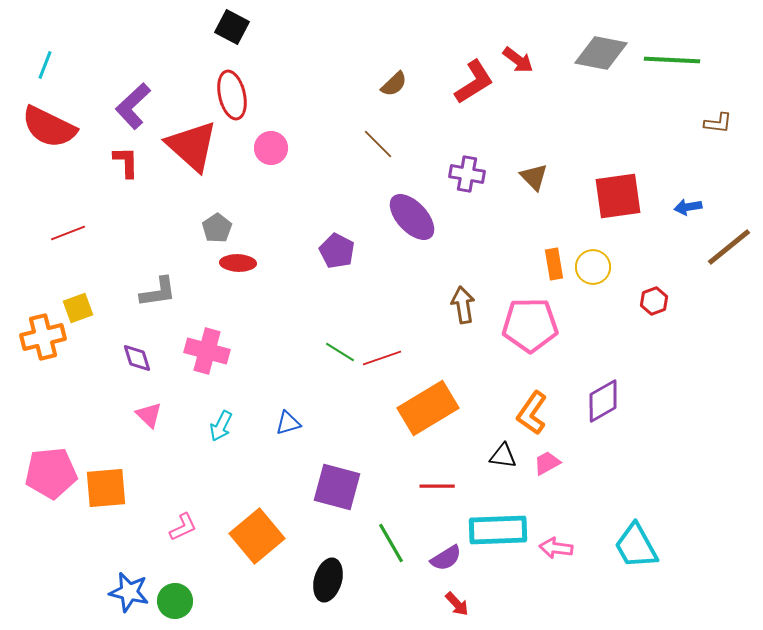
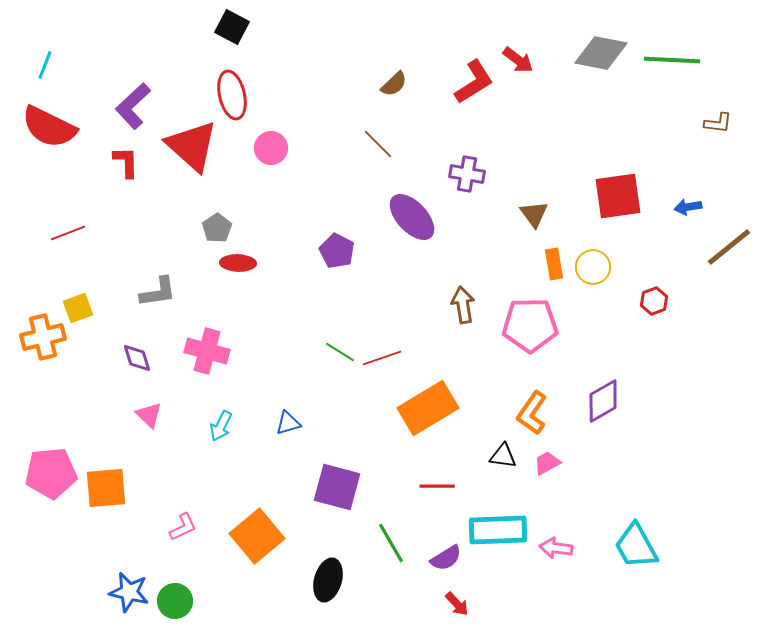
brown triangle at (534, 177): moved 37 px down; rotated 8 degrees clockwise
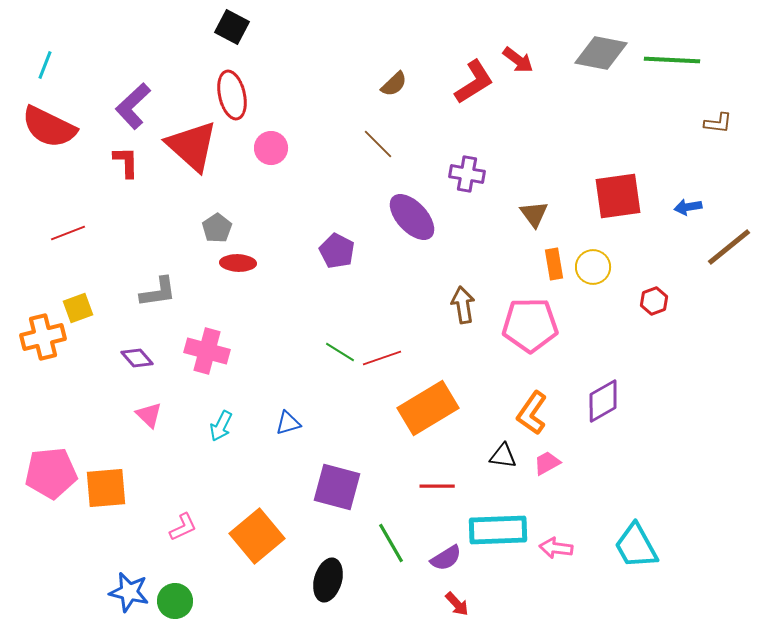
purple diamond at (137, 358): rotated 24 degrees counterclockwise
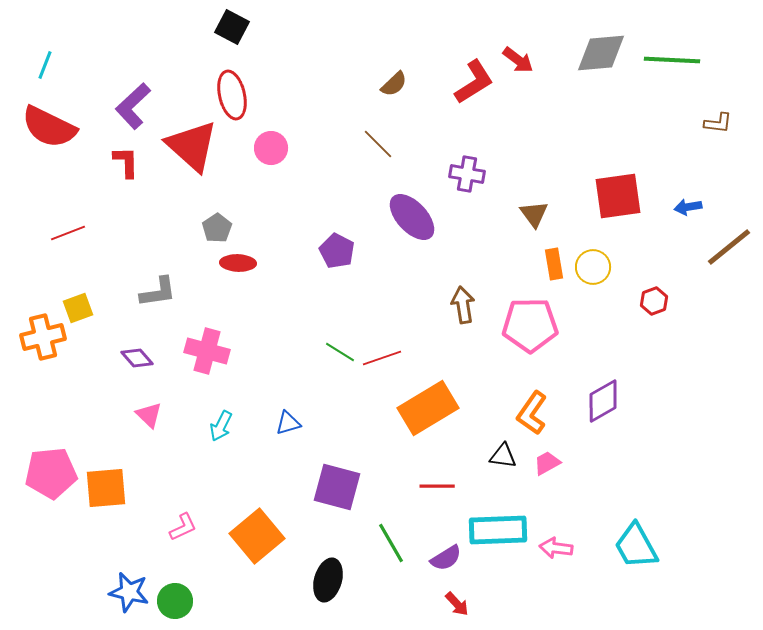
gray diamond at (601, 53): rotated 16 degrees counterclockwise
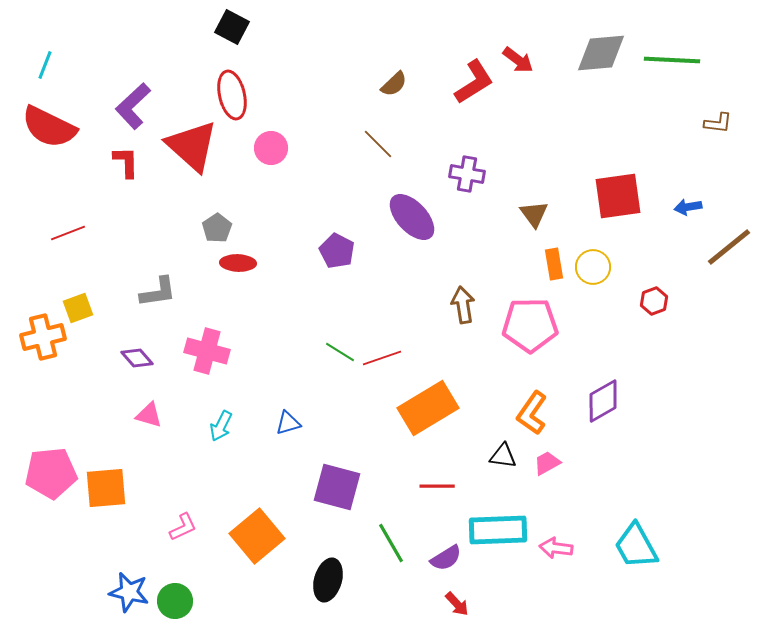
pink triangle at (149, 415): rotated 28 degrees counterclockwise
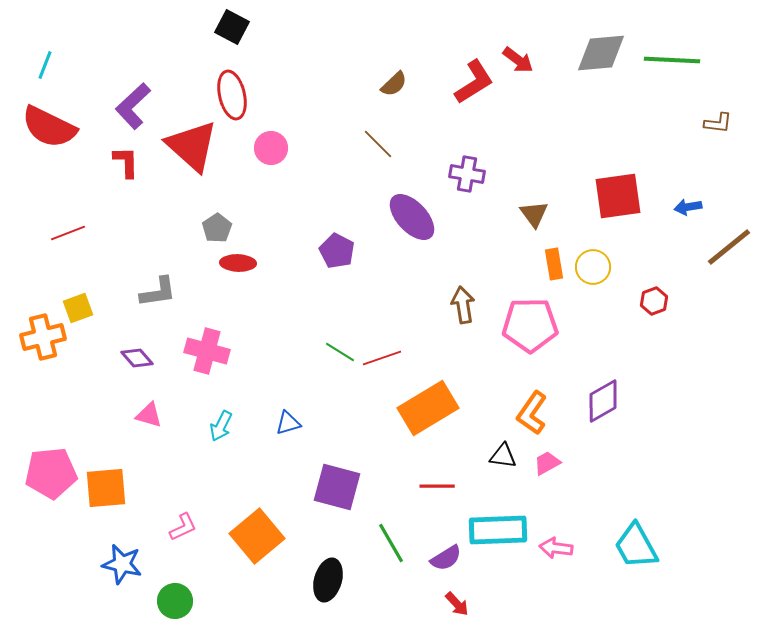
blue star at (129, 592): moved 7 px left, 28 px up
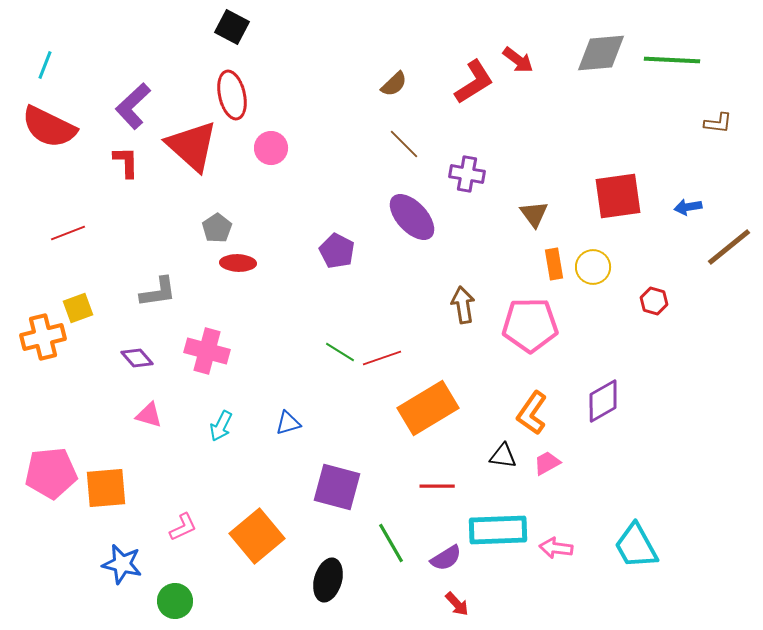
brown line at (378, 144): moved 26 px right
red hexagon at (654, 301): rotated 24 degrees counterclockwise
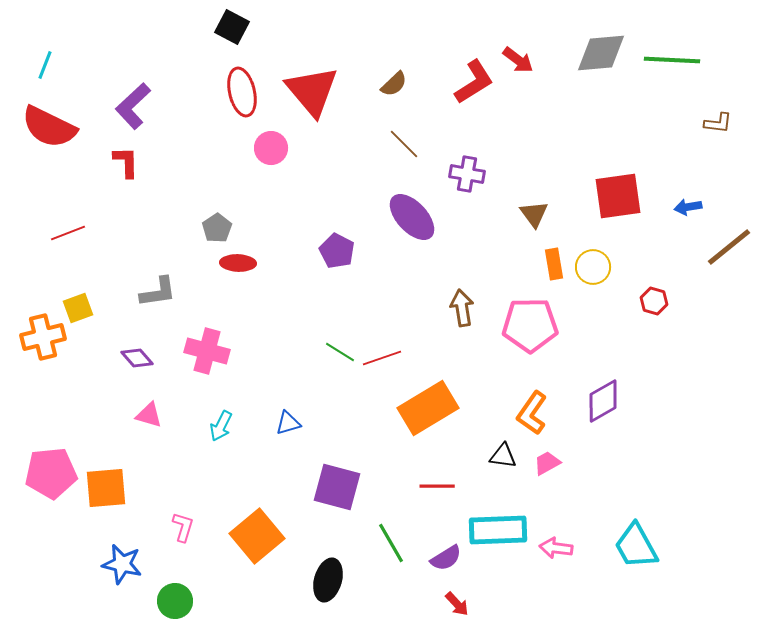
red ellipse at (232, 95): moved 10 px right, 3 px up
red triangle at (192, 146): moved 120 px right, 55 px up; rotated 8 degrees clockwise
brown arrow at (463, 305): moved 1 px left, 3 px down
pink L-shape at (183, 527): rotated 48 degrees counterclockwise
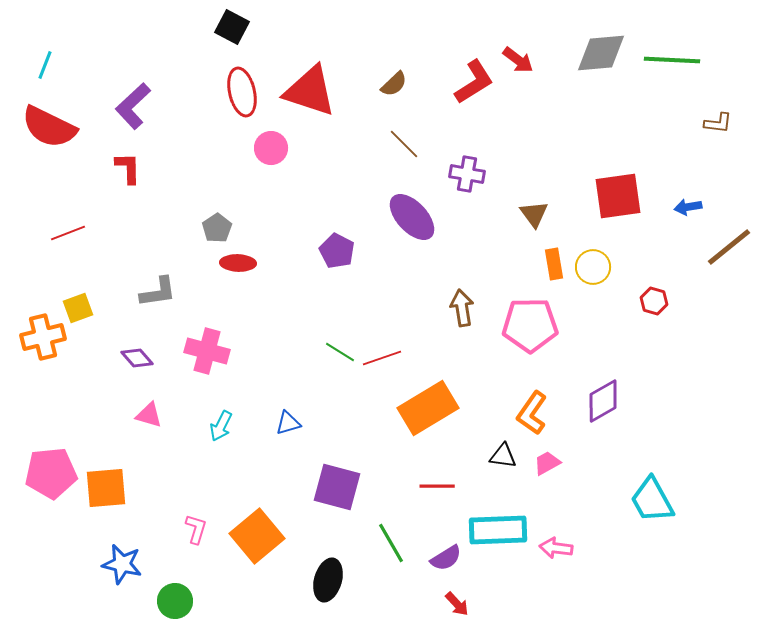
red triangle at (312, 91): moved 2 px left; rotated 32 degrees counterclockwise
red L-shape at (126, 162): moved 2 px right, 6 px down
pink L-shape at (183, 527): moved 13 px right, 2 px down
cyan trapezoid at (636, 546): moved 16 px right, 46 px up
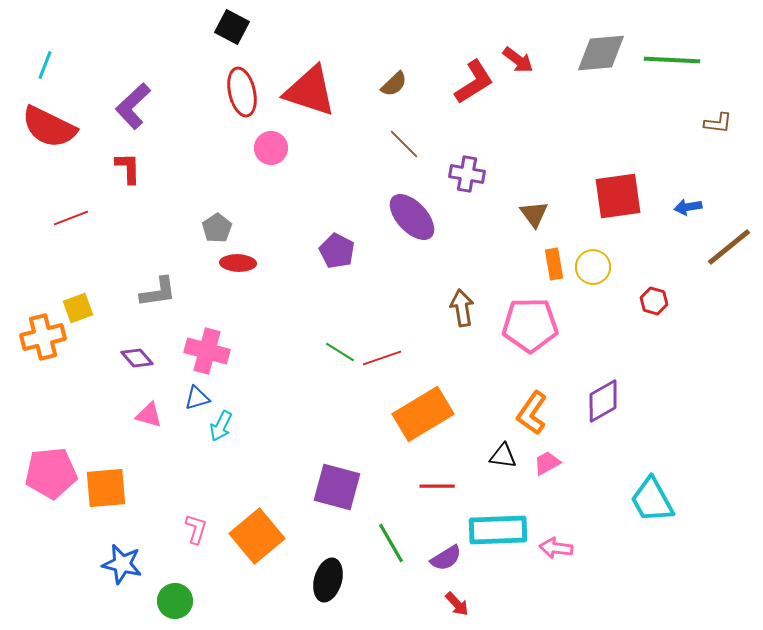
red line at (68, 233): moved 3 px right, 15 px up
orange rectangle at (428, 408): moved 5 px left, 6 px down
blue triangle at (288, 423): moved 91 px left, 25 px up
